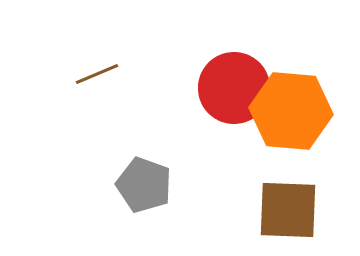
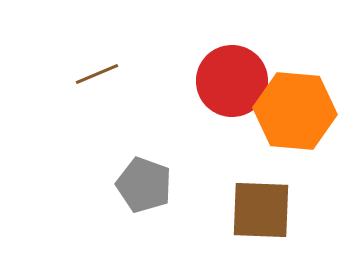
red circle: moved 2 px left, 7 px up
orange hexagon: moved 4 px right
brown square: moved 27 px left
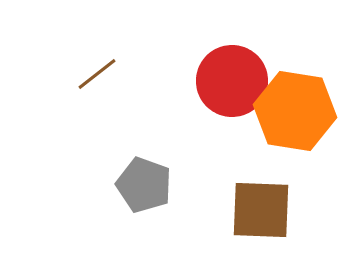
brown line: rotated 15 degrees counterclockwise
orange hexagon: rotated 4 degrees clockwise
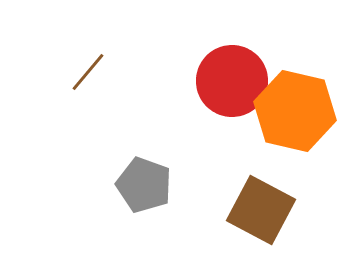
brown line: moved 9 px left, 2 px up; rotated 12 degrees counterclockwise
orange hexagon: rotated 4 degrees clockwise
brown square: rotated 26 degrees clockwise
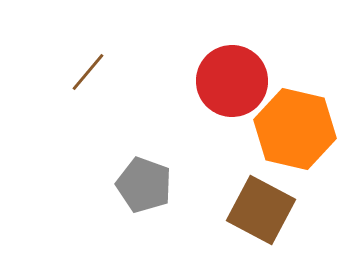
orange hexagon: moved 18 px down
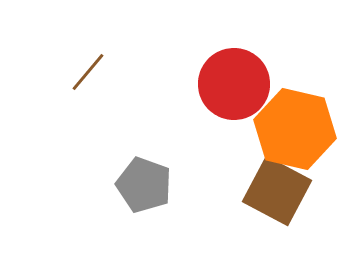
red circle: moved 2 px right, 3 px down
brown square: moved 16 px right, 19 px up
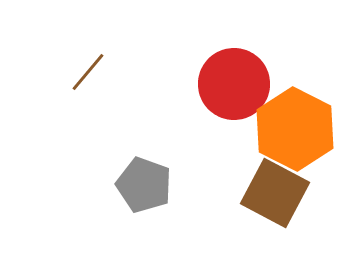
orange hexagon: rotated 14 degrees clockwise
brown square: moved 2 px left, 2 px down
